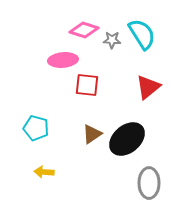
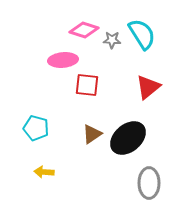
black ellipse: moved 1 px right, 1 px up
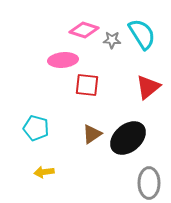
yellow arrow: rotated 12 degrees counterclockwise
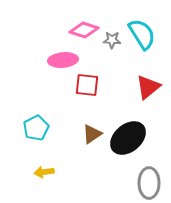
cyan pentagon: rotated 30 degrees clockwise
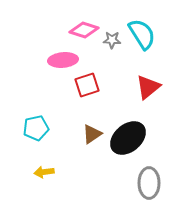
red square: rotated 25 degrees counterclockwise
cyan pentagon: rotated 15 degrees clockwise
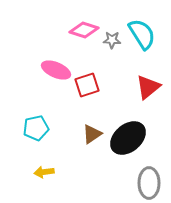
pink ellipse: moved 7 px left, 10 px down; rotated 28 degrees clockwise
